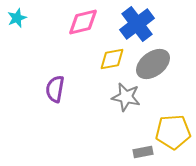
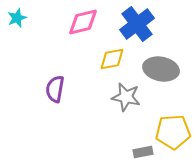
gray ellipse: moved 8 px right, 5 px down; rotated 48 degrees clockwise
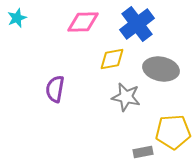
pink diamond: rotated 12 degrees clockwise
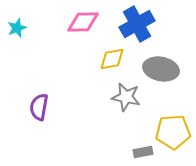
cyan star: moved 10 px down
blue cross: rotated 8 degrees clockwise
purple semicircle: moved 16 px left, 18 px down
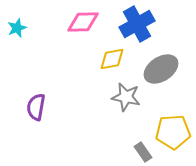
gray ellipse: rotated 44 degrees counterclockwise
purple semicircle: moved 3 px left
gray rectangle: rotated 66 degrees clockwise
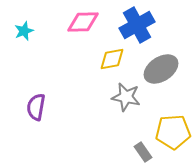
blue cross: moved 1 px down
cyan star: moved 7 px right, 3 px down
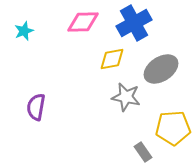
blue cross: moved 3 px left, 2 px up
yellow pentagon: moved 4 px up
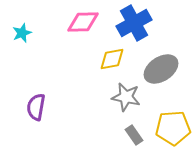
cyan star: moved 2 px left, 2 px down
gray rectangle: moved 9 px left, 17 px up
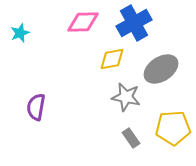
cyan star: moved 2 px left
gray rectangle: moved 3 px left, 3 px down
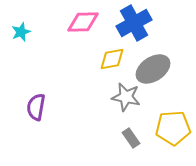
cyan star: moved 1 px right, 1 px up
gray ellipse: moved 8 px left
